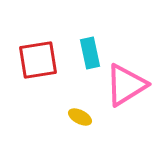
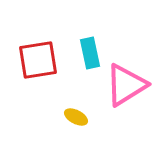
yellow ellipse: moved 4 px left
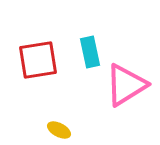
cyan rectangle: moved 1 px up
yellow ellipse: moved 17 px left, 13 px down
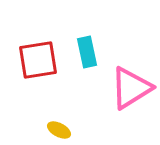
cyan rectangle: moved 3 px left
pink triangle: moved 5 px right, 3 px down
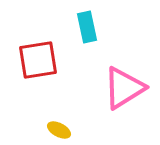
cyan rectangle: moved 25 px up
pink triangle: moved 7 px left
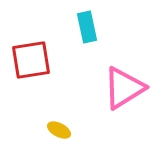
red square: moved 7 px left
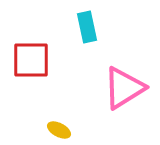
red square: rotated 9 degrees clockwise
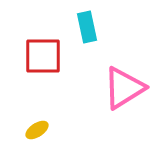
red square: moved 12 px right, 4 px up
yellow ellipse: moved 22 px left; rotated 60 degrees counterclockwise
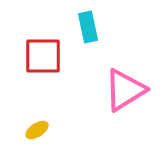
cyan rectangle: moved 1 px right
pink triangle: moved 1 px right, 2 px down
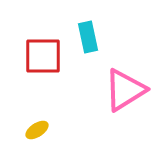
cyan rectangle: moved 10 px down
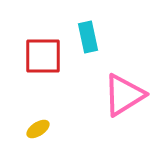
pink triangle: moved 1 px left, 5 px down
yellow ellipse: moved 1 px right, 1 px up
